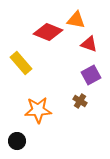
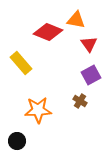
red triangle: rotated 36 degrees clockwise
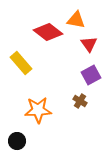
red diamond: rotated 16 degrees clockwise
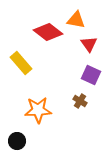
purple square: rotated 36 degrees counterclockwise
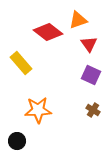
orange triangle: moved 2 px right; rotated 30 degrees counterclockwise
brown cross: moved 13 px right, 9 px down
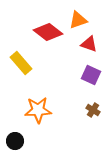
red triangle: rotated 36 degrees counterclockwise
black circle: moved 2 px left
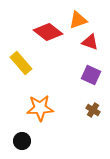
red triangle: moved 1 px right, 2 px up
orange star: moved 2 px right, 2 px up
black circle: moved 7 px right
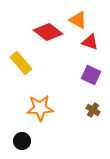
orange triangle: rotated 48 degrees clockwise
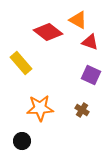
brown cross: moved 11 px left
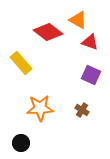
black circle: moved 1 px left, 2 px down
